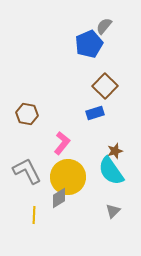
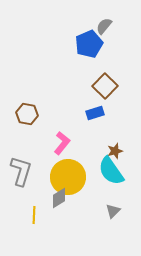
gray L-shape: moved 6 px left; rotated 44 degrees clockwise
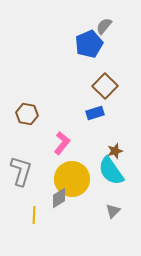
yellow circle: moved 4 px right, 2 px down
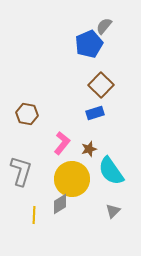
brown square: moved 4 px left, 1 px up
brown star: moved 26 px left, 2 px up
gray diamond: moved 1 px right, 6 px down
